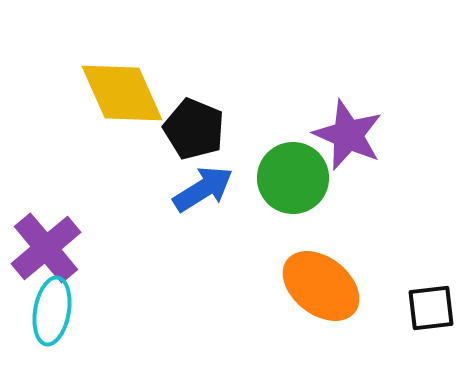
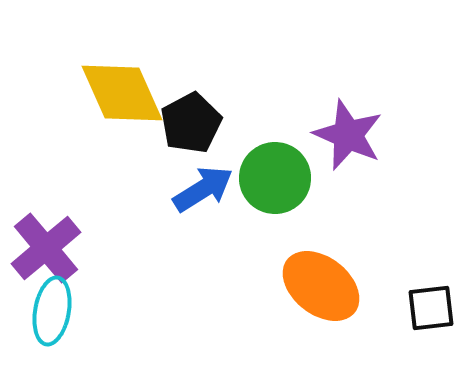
black pentagon: moved 3 px left, 6 px up; rotated 22 degrees clockwise
green circle: moved 18 px left
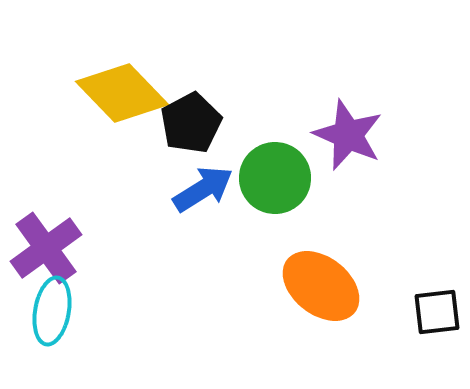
yellow diamond: rotated 20 degrees counterclockwise
purple cross: rotated 4 degrees clockwise
black square: moved 6 px right, 4 px down
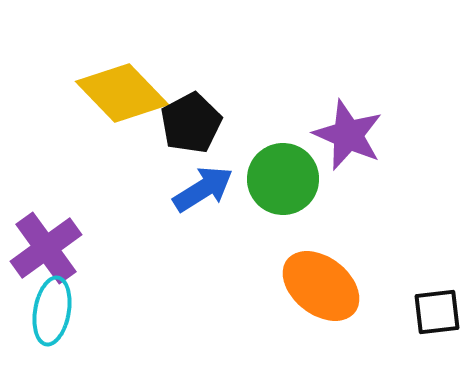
green circle: moved 8 px right, 1 px down
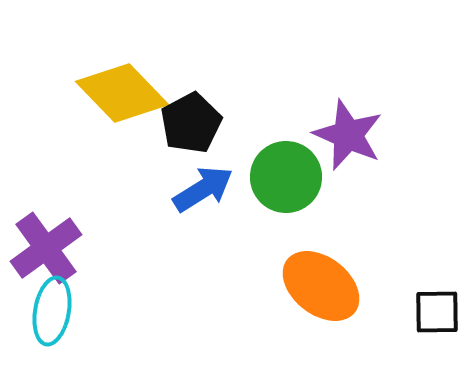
green circle: moved 3 px right, 2 px up
black square: rotated 6 degrees clockwise
